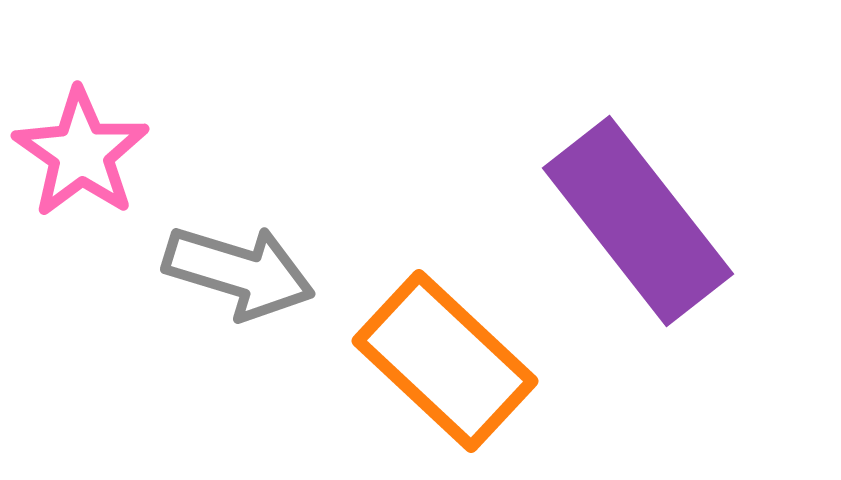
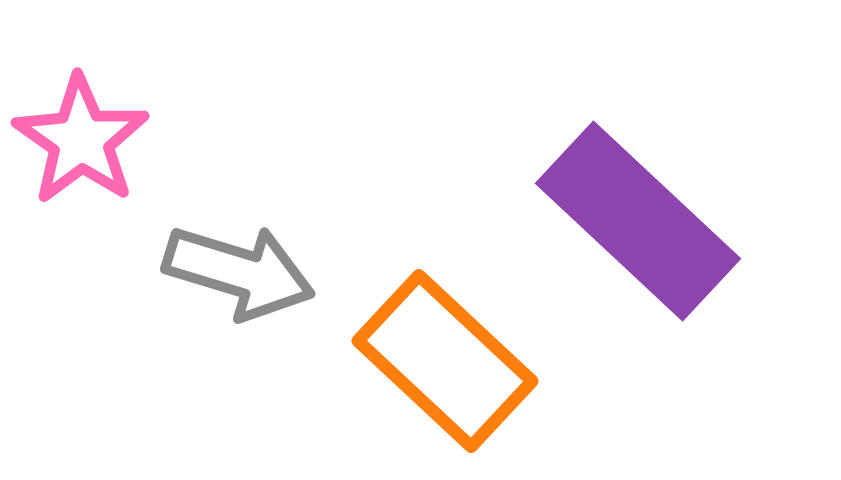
pink star: moved 13 px up
purple rectangle: rotated 9 degrees counterclockwise
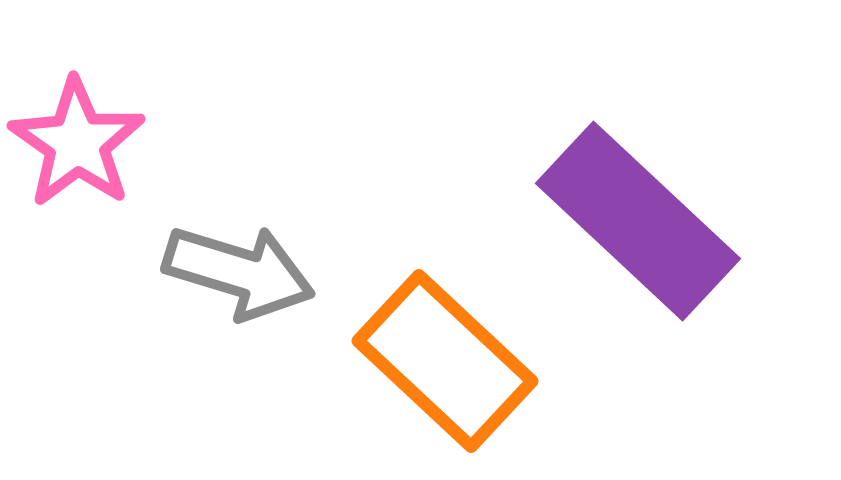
pink star: moved 4 px left, 3 px down
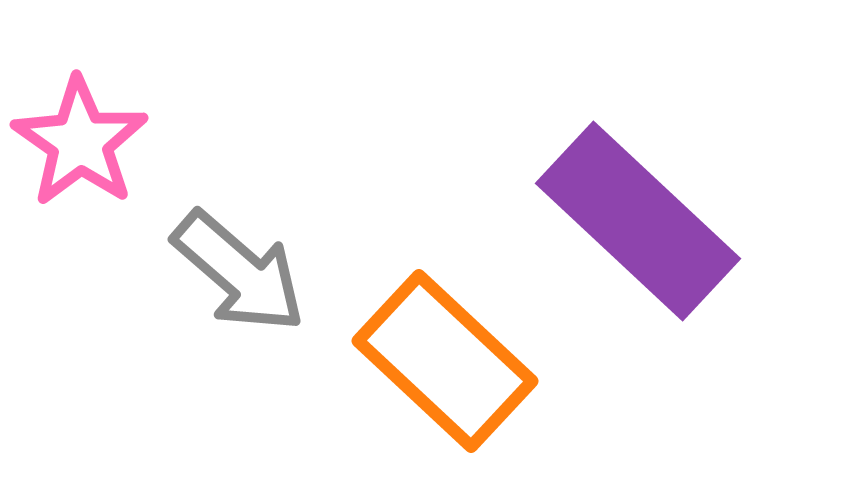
pink star: moved 3 px right, 1 px up
gray arrow: rotated 24 degrees clockwise
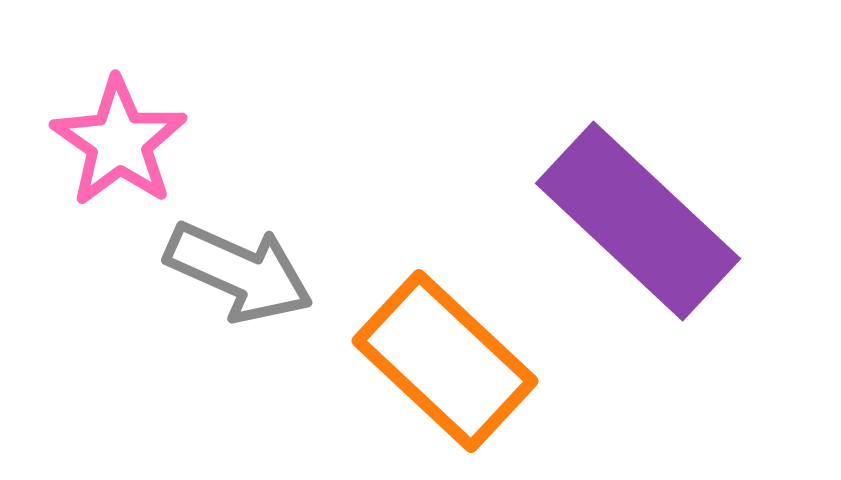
pink star: moved 39 px right
gray arrow: rotated 17 degrees counterclockwise
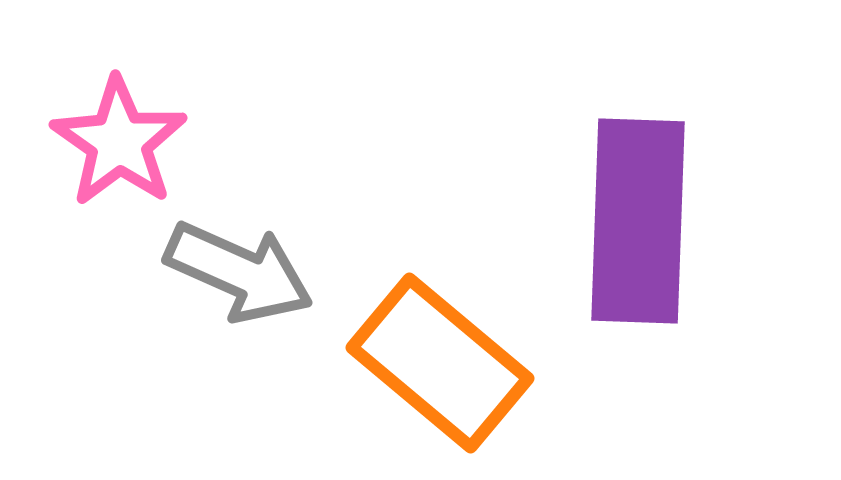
purple rectangle: rotated 49 degrees clockwise
orange rectangle: moved 5 px left, 2 px down; rotated 3 degrees counterclockwise
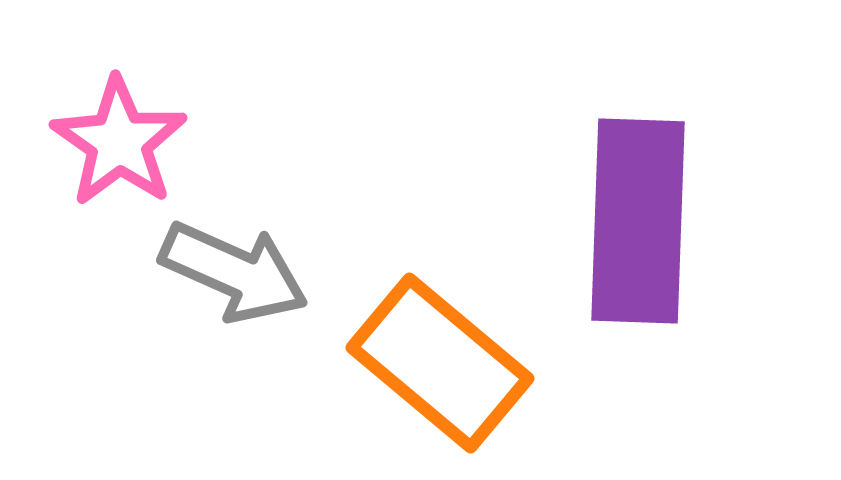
gray arrow: moved 5 px left
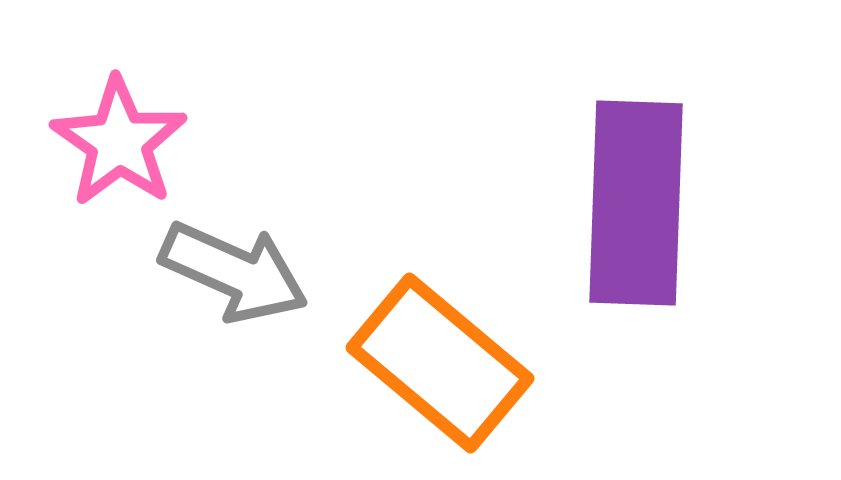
purple rectangle: moved 2 px left, 18 px up
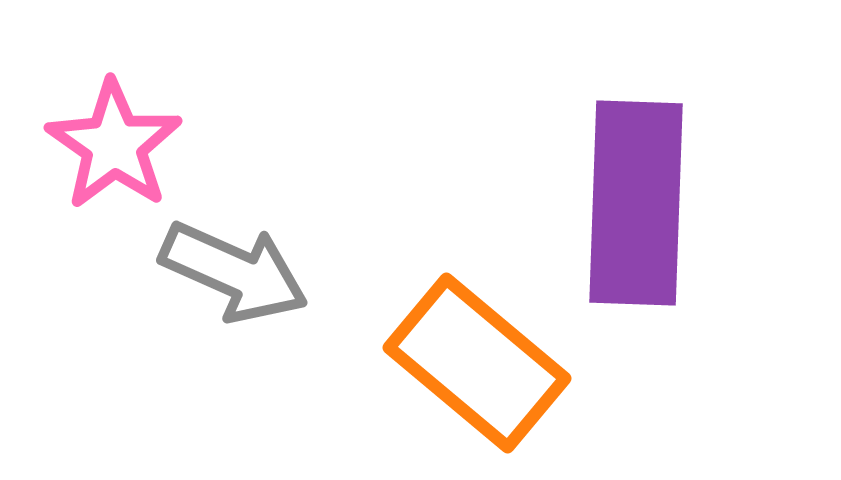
pink star: moved 5 px left, 3 px down
orange rectangle: moved 37 px right
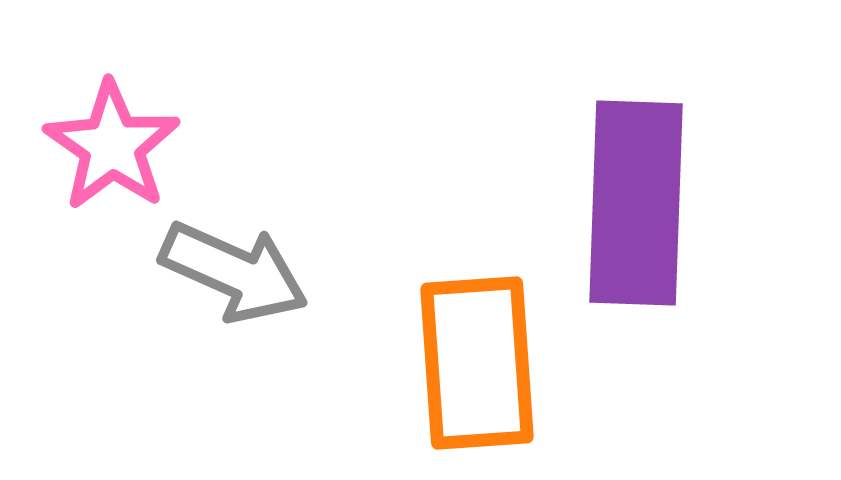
pink star: moved 2 px left, 1 px down
orange rectangle: rotated 46 degrees clockwise
